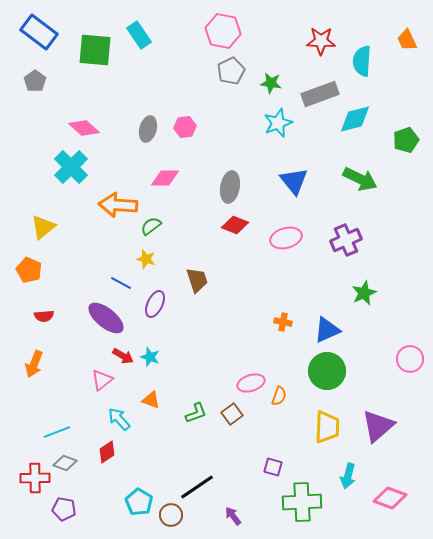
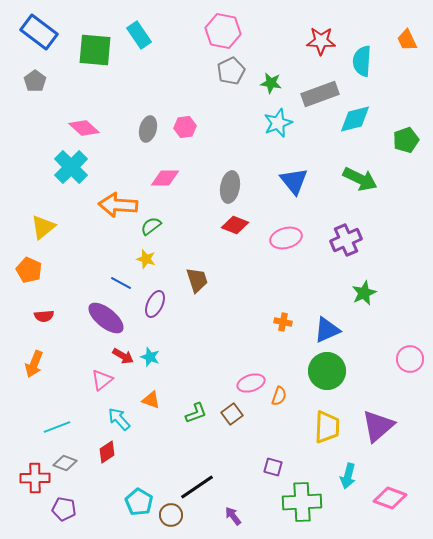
cyan line at (57, 432): moved 5 px up
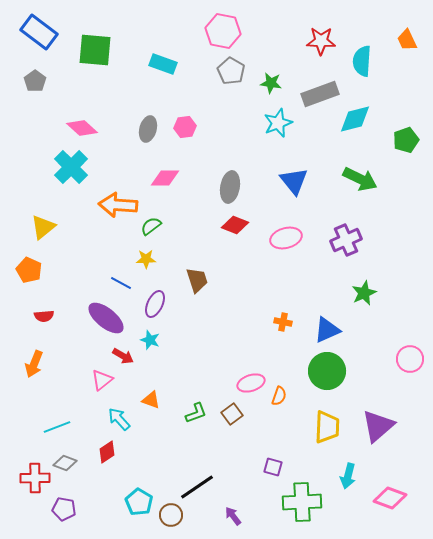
cyan rectangle at (139, 35): moved 24 px right, 29 px down; rotated 36 degrees counterclockwise
gray pentagon at (231, 71): rotated 16 degrees counterclockwise
pink diamond at (84, 128): moved 2 px left
yellow star at (146, 259): rotated 18 degrees counterclockwise
cyan star at (150, 357): moved 17 px up
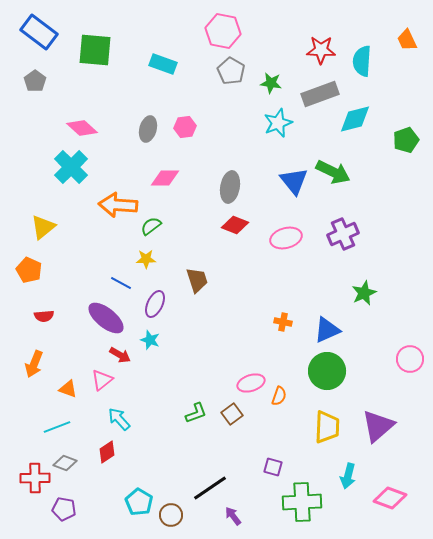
red star at (321, 41): moved 9 px down
green arrow at (360, 179): moved 27 px left, 7 px up
purple cross at (346, 240): moved 3 px left, 6 px up
red arrow at (123, 356): moved 3 px left, 1 px up
orange triangle at (151, 400): moved 83 px left, 11 px up
black line at (197, 487): moved 13 px right, 1 px down
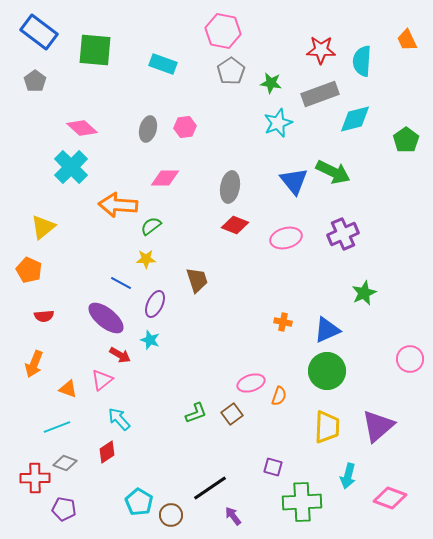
gray pentagon at (231, 71): rotated 8 degrees clockwise
green pentagon at (406, 140): rotated 15 degrees counterclockwise
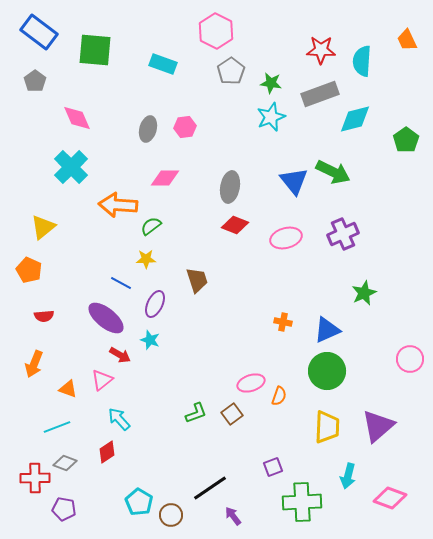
pink hexagon at (223, 31): moved 7 px left; rotated 16 degrees clockwise
cyan star at (278, 123): moved 7 px left, 6 px up
pink diamond at (82, 128): moved 5 px left, 10 px up; rotated 24 degrees clockwise
purple square at (273, 467): rotated 36 degrees counterclockwise
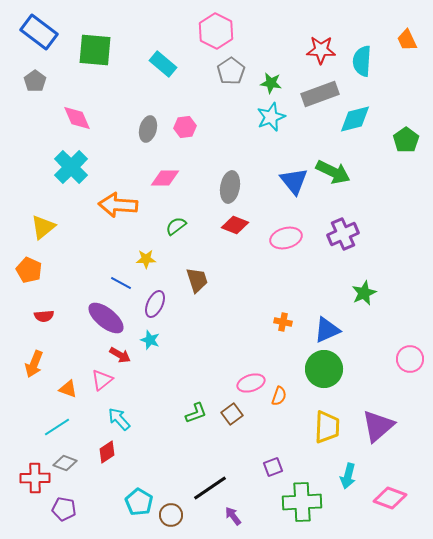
cyan rectangle at (163, 64): rotated 20 degrees clockwise
green semicircle at (151, 226): moved 25 px right
green circle at (327, 371): moved 3 px left, 2 px up
cyan line at (57, 427): rotated 12 degrees counterclockwise
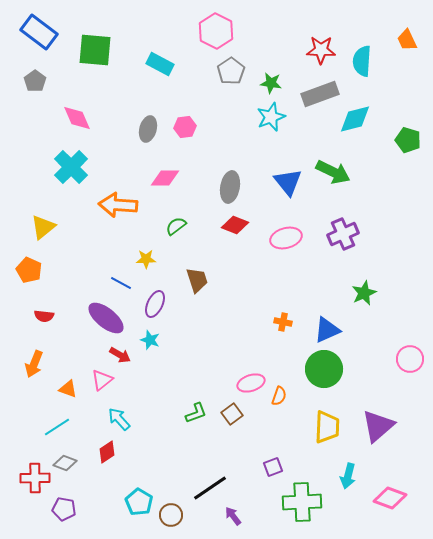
cyan rectangle at (163, 64): moved 3 px left; rotated 12 degrees counterclockwise
green pentagon at (406, 140): moved 2 px right; rotated 20 degrees counterclockwise
blue triangle at (294, 181): moved 6 px left, 1 px down
red semicircle at (44, 316): rotated 12 degrees clockwise
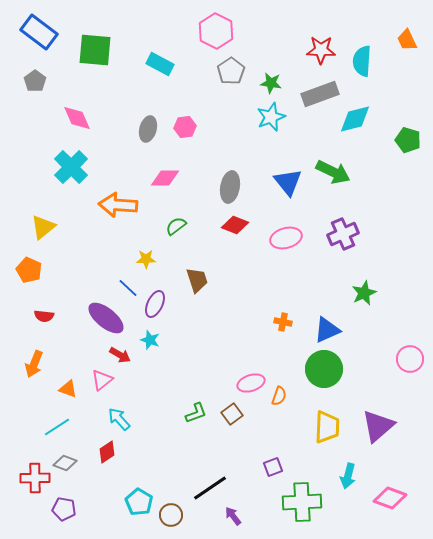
blue line at (121, 283): moved 7 px right, 5 px down; rotated 15 degrees clockwise
